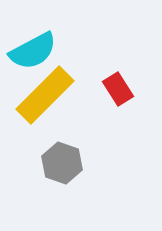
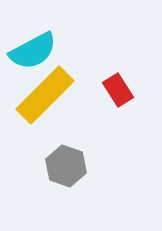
red rectangle: moved 1 px down
gray hexagon: moved 4 px right, 3 px down
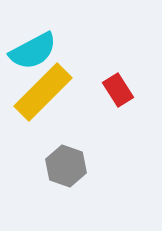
yellow rectangle: moved 2 px left, 3 px up
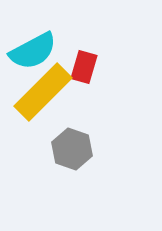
red rectangle: moved 34 px left, 23 px up; rotated 48 degrees clockwise
gray hexagon: moved 6 px right, 17 px up
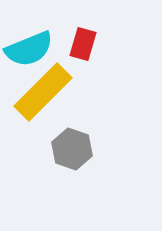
cyan semicircle: moved 4 px left, 2 px up; rotated 6 degrees clockwise
red rectangle: moved 1 px left, 23 px up
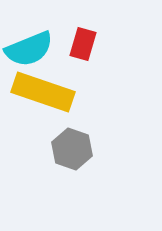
yellow rectangle: rotated 64 degrees clockwise
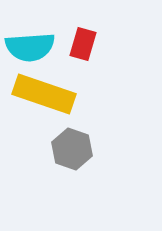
cyan semicircle: moved 1 px right, 2 px up; rotated 18 degrees clockwise
yellow rectangle: moved 1 px right, 2 px down
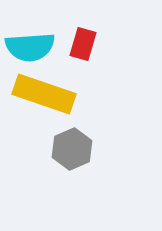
gray hexagon: rotated 18 degrees clockwise
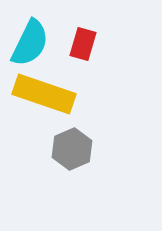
cyan semicircle: moved 4 px up; rotated 60 degrees counterclockwise
